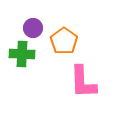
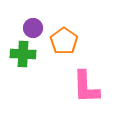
green cross: moved 1 px right
pink L-shape: moved 3 px right, 5 px down
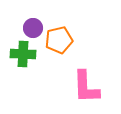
orange pentagon: moved 5 px left, 1 px up; rotated 24 degrees clockwise
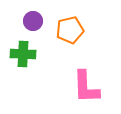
purple circle: moved 7 px up
orange pentagon: moved 11 px right, 10 px up
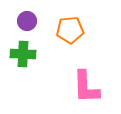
purple circle: moved 6 px left
orange pentagon: rotated 8 degrees clockwise
